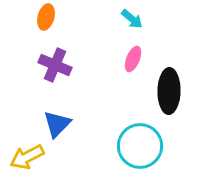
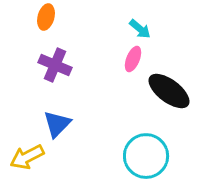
cyan arrow: moved 8 px right, 10 px down
black ellipse: rotated 54 degrees counterclockwise
cyan circle: moved 6 px right, 10 px down
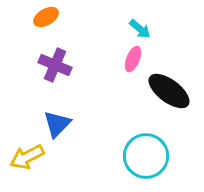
orange ellipse: rotated 45 degrees clockwise
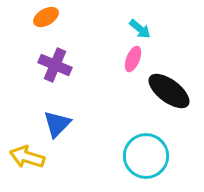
yellow arrow: rotated 44 degrees clockwise
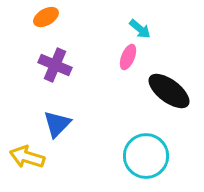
pink ellipse: moved 5 px left, 2 px up
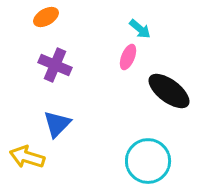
cyan circle: moved 2 px right, 5 px down
